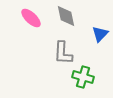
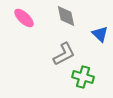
pink ellipse: moved 7 px left
blue triangle: rotated 30 degrees counterclockwise
gray L-shape: moved 1 px right, 1 px down; rotated 120 degrees counterclockwise
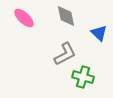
blue triangle: moved 1 px left, 1 px up
gray L-shape: moved 1 px right
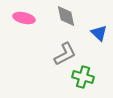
pink ellipse: rotated 30 degrees counterclockwise
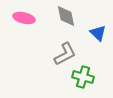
blue triangle: moved 1 px left
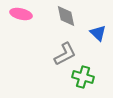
pink ellipse: moved 3 px left, 4 px up
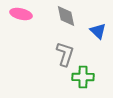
blue triangle: moved 2 px up
gray L-shape: rotated 45 degrees counterclockwise
green cross: rotated 15 degrees counterclockwise
